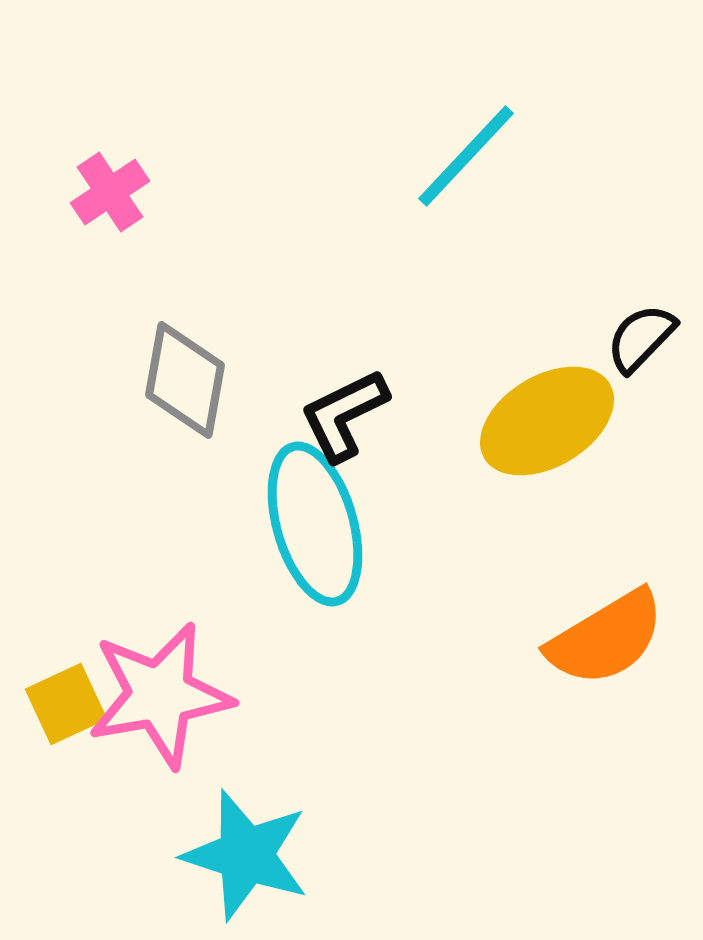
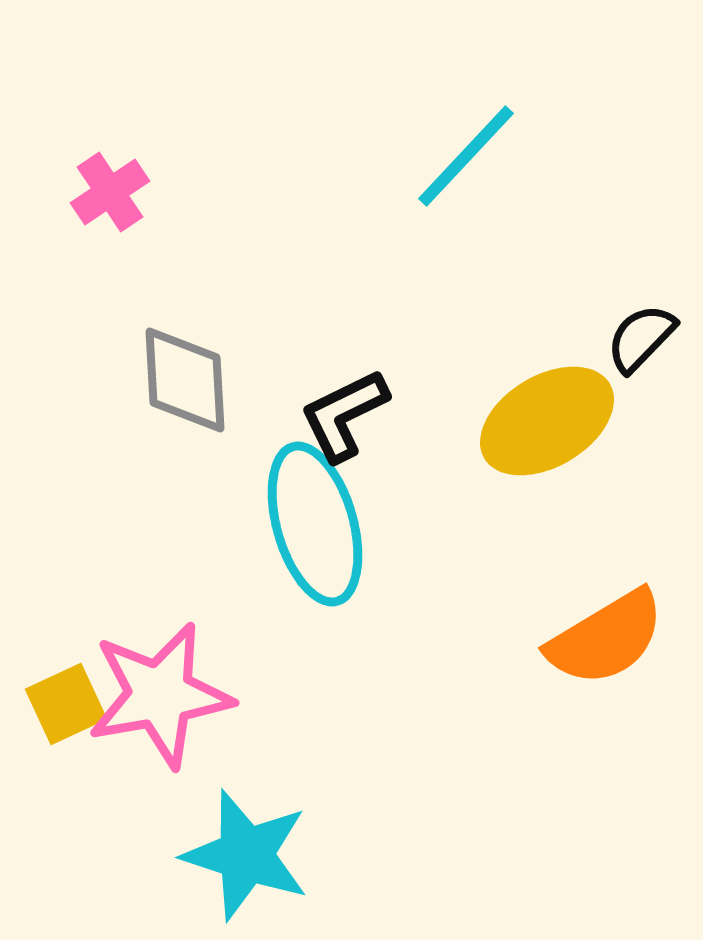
gray diamond: rotated 13 degrees counterclockwise
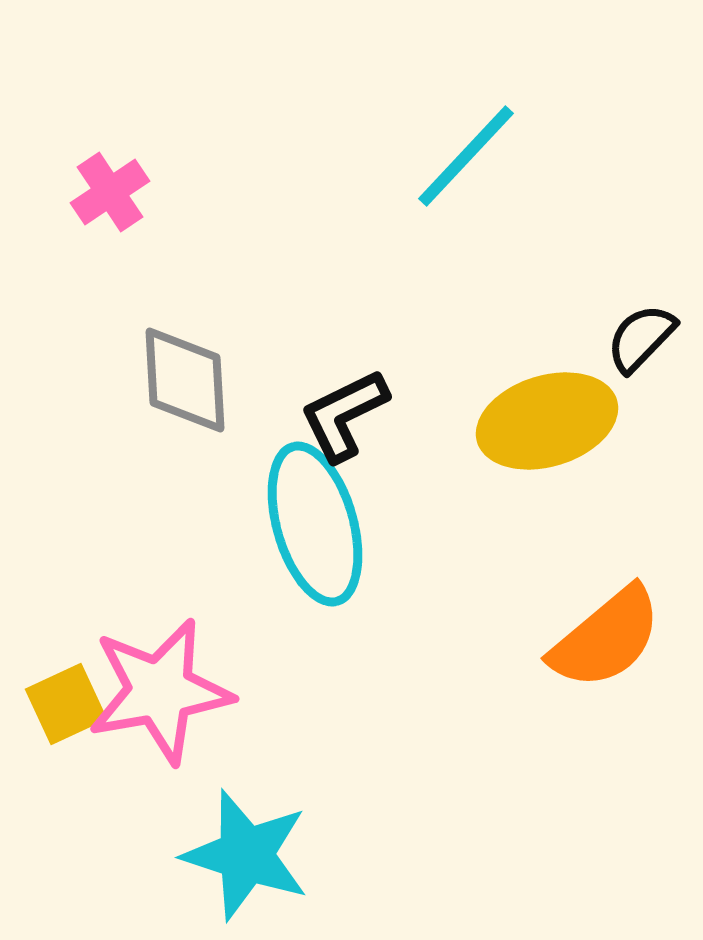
yellow ellipse: rotated 14 degrees clockwise
orange semicircle: rotated 9 degrees counterclockwise
pink star: moved 4 px up
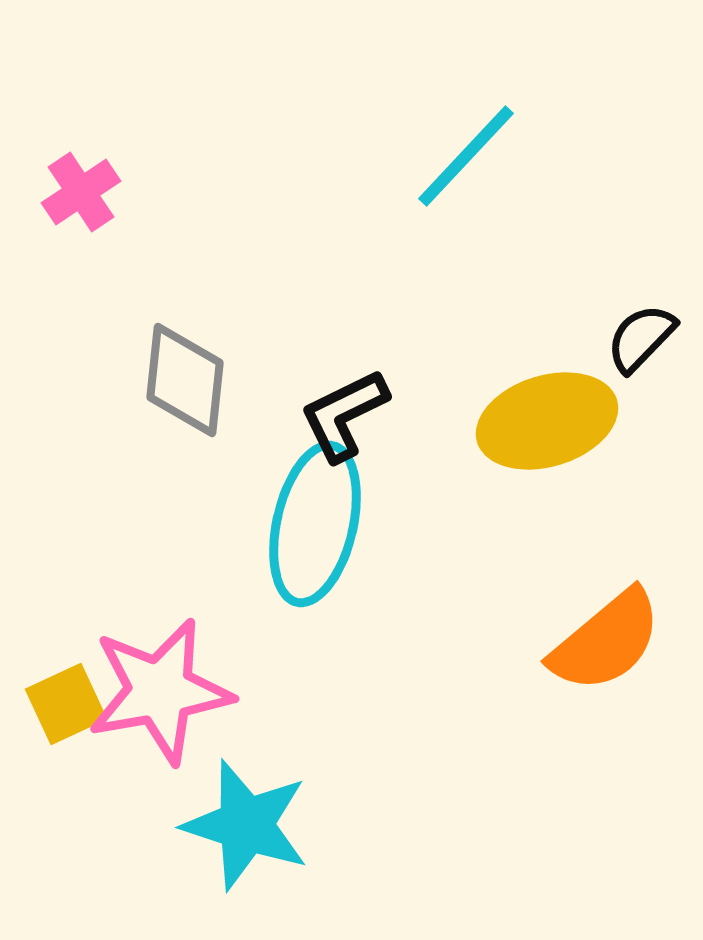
pink cross: moved 29 px left
gray diamond: rotated 9 degrees clockwise
cyan ellipse: rotated 29 degrees clockwise
orange semicircle: moved 3 px down
cyan star: moved 30 px up
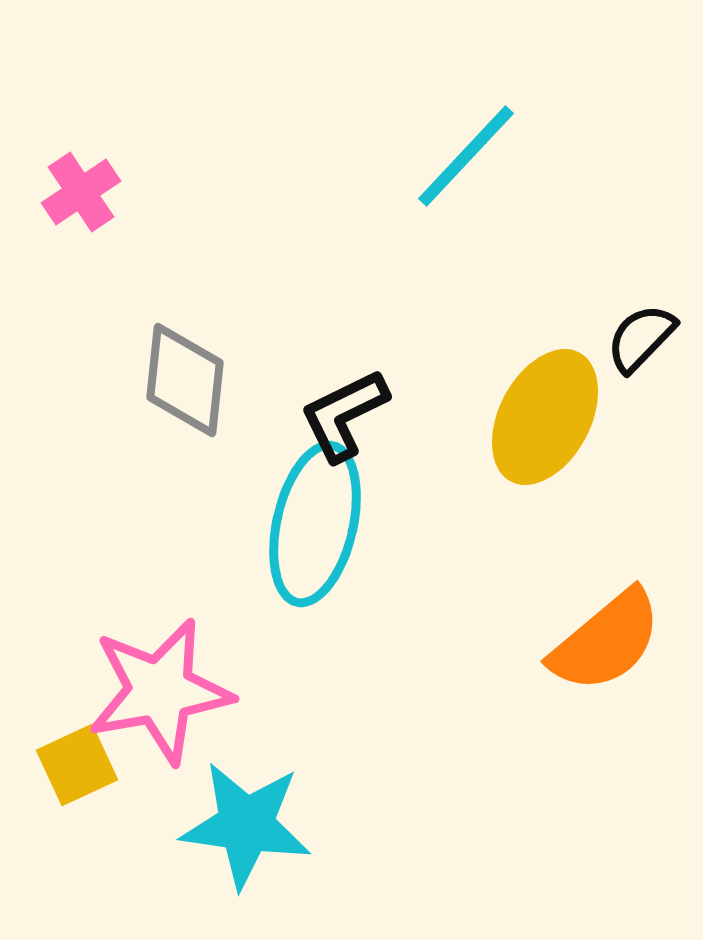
yellow ellipse: moved 2 px left, 4 px up; rotated 45 degrees counterclockwise
yellow square: moved 11 px right, 61 px down
cyan star: rotated 10 degrees counterclockwise
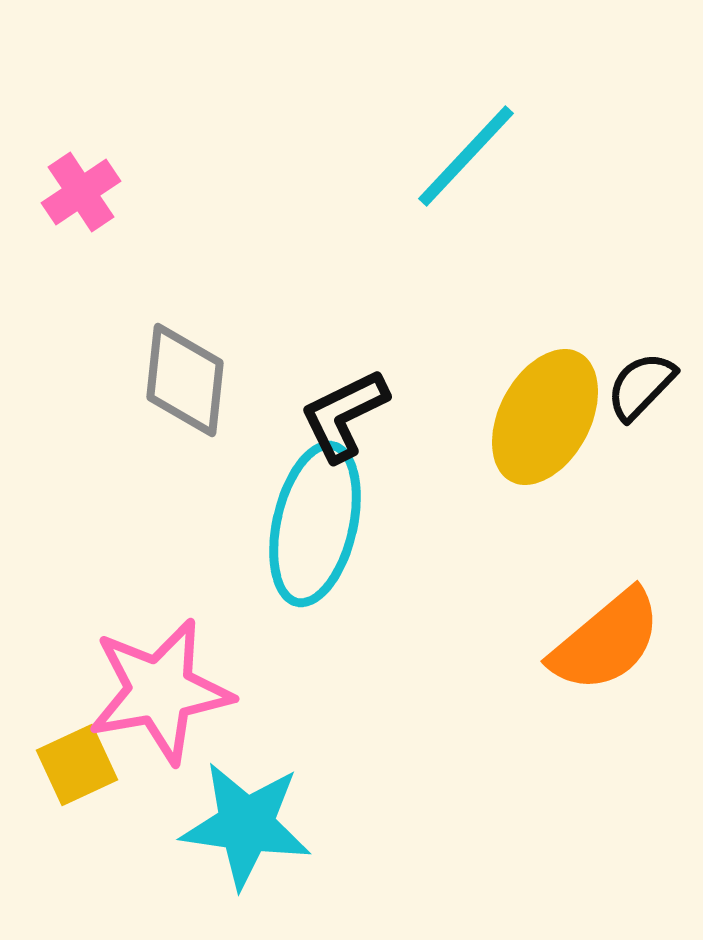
black semicircle: moved 48 px down
